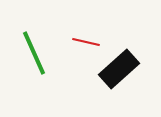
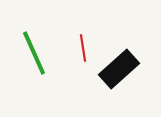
red line: moved 3 px left, 6 px down; rotated 68 degrees clockwise
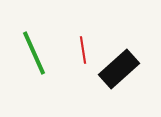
red line: moved 2 px down
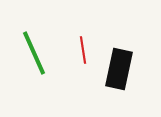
black rectangle: rotated 36 degrees counterclockwise
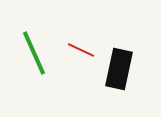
red line: moved 2 px left; rotated 56 degrees counterclockwise
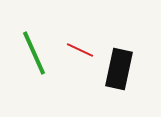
red line: moved 1 px left
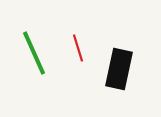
red line: moved 2 px left, 2 px up; rotated 48 degrees clockwise
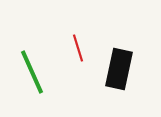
green line: moved 2 px left, 19 px down
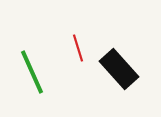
black rectangle: rotated 54 degrees counterclockwise
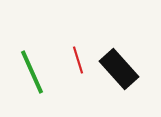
red line: moved 12 px down
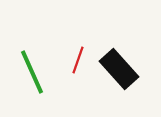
red line: rotated 36 degrees clockwise
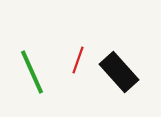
black rectangle: moved 3 px down
